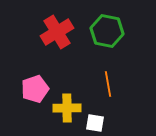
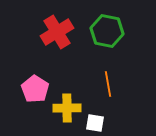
pink pentagon: rotated 20 degrees counterclockwise
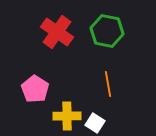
red cross: rotated 24 degrees counterclockwise
yellow cross: moved 8 px down
white square: rotated 24 degrees clockwise
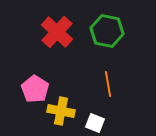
red cross: rotated 8 degrees clockwise
yellow cross: moved 6 px left, 5 px up; rotated 12 degrees clockwise
white square: rotated 12 degrees counterclockwise
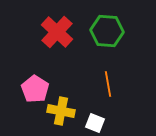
green hexagon: rotated 8 degrees counterclockwise
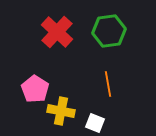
green hexagon: moved 2 px right; rotated 12 degrees counterclockwise
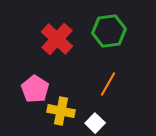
red cross: moved 7 px down
orange line: rotated 40 degrees clockwise
white square: rotated 24 degrees clockwise
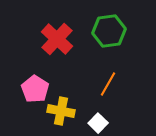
white square: moved 3 px right
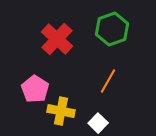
green hexagon: moved 3 px right, 2 px up; rotated 12 degrees counterclockwise
orange line: moved 3 px up
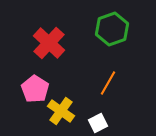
red cross: moved 8 px left, 4 px down
orange line: moved 2 px down
yellow cross: rotated 24 degrees clockwise
white square: rotated 18 degrees clockwise
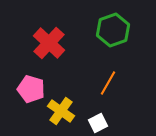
green hexagon: moved 1 px right, 1 px down
pink pentagon: moved 4 px left; rotated 16 degrees counterclockwise
